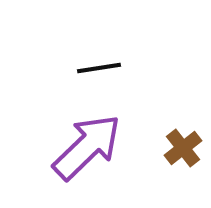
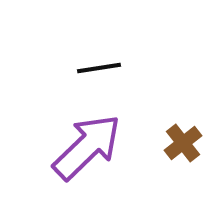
brown cross: moved 5 px up
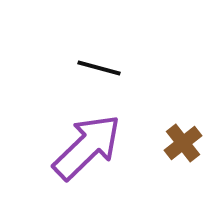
black line: rotated 24 degrees clockwise
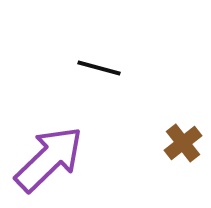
purple arrow: moved 38 px left, 12 px down
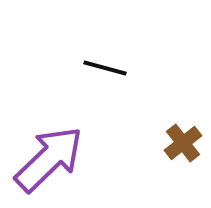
black line: moved 6 px right
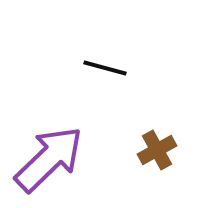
brown cross: moved 26 px left, 7 px down; rotated 9 degrees clockwise
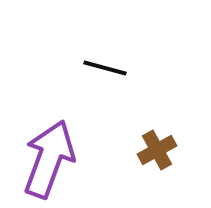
purple arrow: rotated 26 degrees counterclockwise
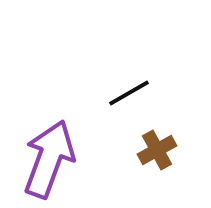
black line: moved 24 px right, 25 px down; rotated 45 degrees counterclockwise
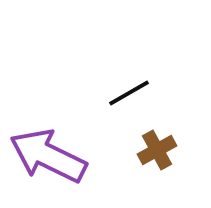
purple arrow: moved 1 px left, 3 px up; rotated 84 degrees counterclockwise
